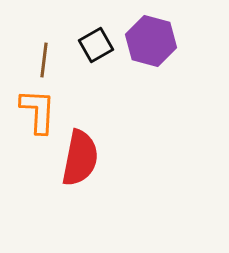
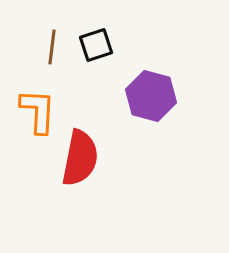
purple hexagon: moved 55 px down
black square: rotated 12 degrees clockwise
brown line: moved 8 px right, 13 px up
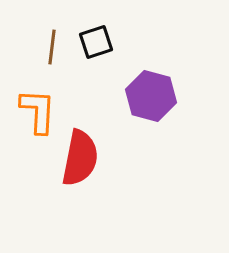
black square: moved 3 px up
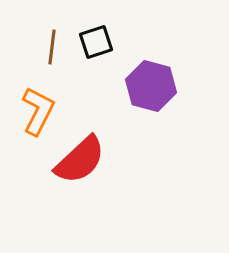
purple hexagon: moved 10 px up
orange L-shape: rotated 24 degrees clockwise
red semicircle: moved 2 px down; rotated 36 degrees clockwise
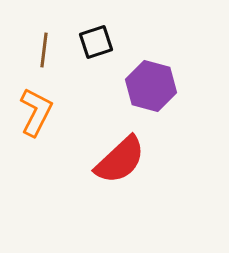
brown line: moved 8 px left, 3 px down
orange L-shape: moved 2 px left, 1 px down
red semicircle: moved 40 px right
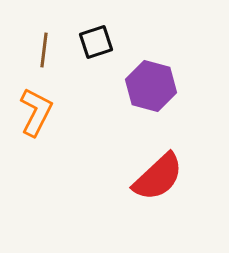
red semicircle: moved 38 px right, 17 px down
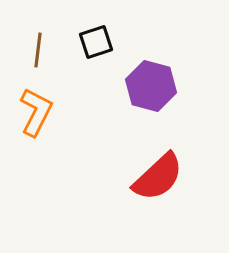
brown line: moved 6 px left
